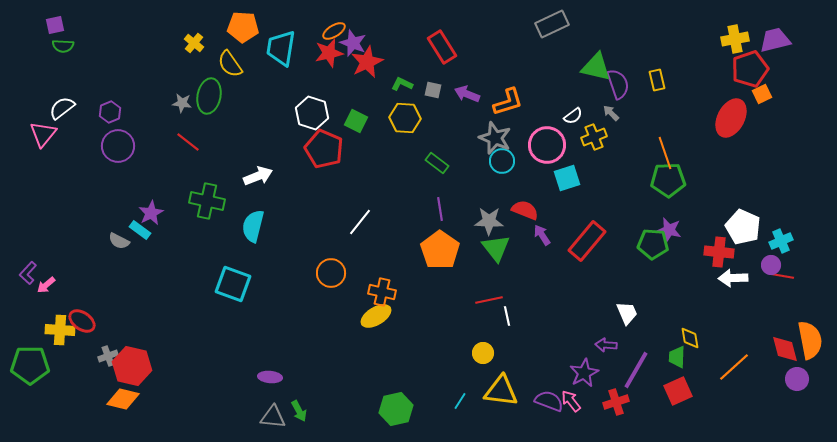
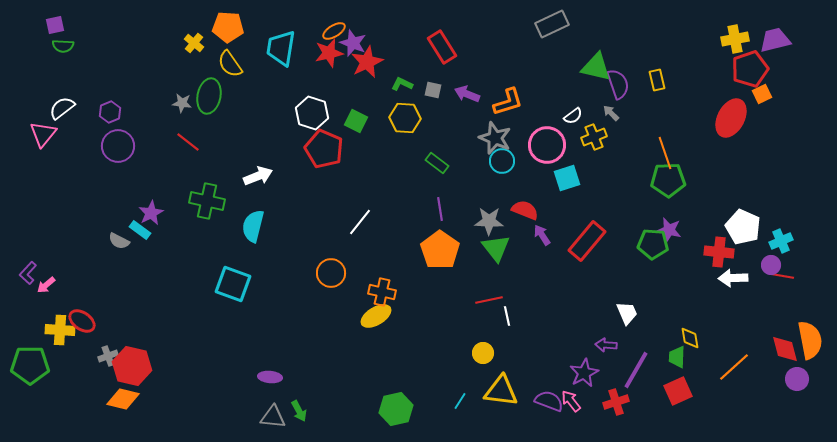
orange pentagon at (243, 27): moved 15 px left
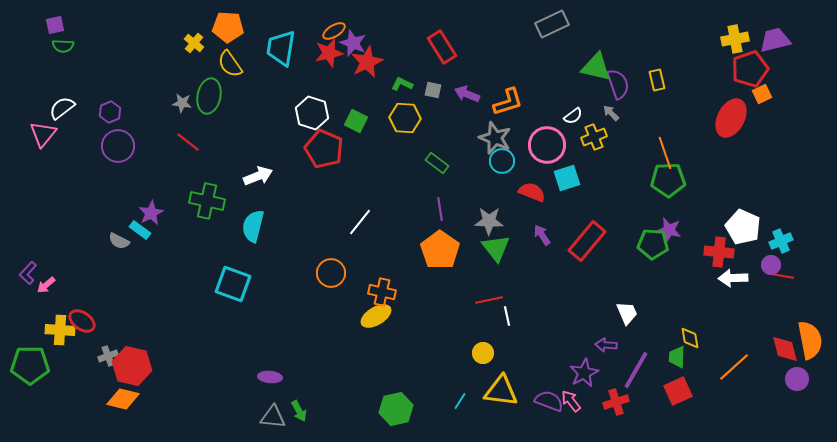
red semicircle at (525, 210): moved 7 px right, 18 px up
